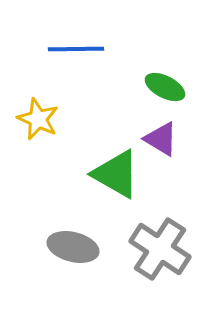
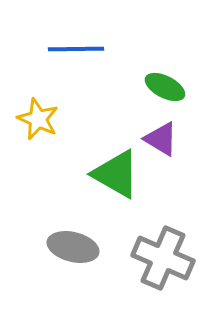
gray cross: moved 3 px right, 9 px down; rotated 10 degrees counterclockwise
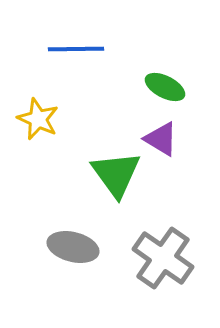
green triangle: rotated 24 degrees clockwise
gray cross: rotated 12 degrees clockwise
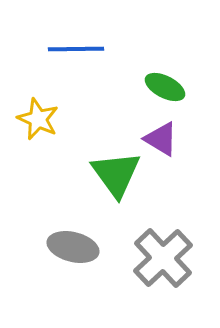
gray cross: rotated 12 degrees clockwise
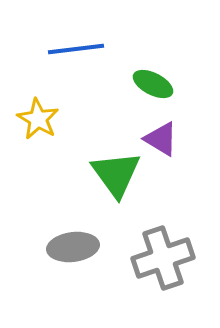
blue line: rotated 6 degrees counterclockwise
green ellipse: moved 12 px left, 3 px up
yellow star: rotated 6 degrees clockwise
gray ellipse: rotated 21 degrees counterclockwise
gray cross: rotated 24 degrees clockwise
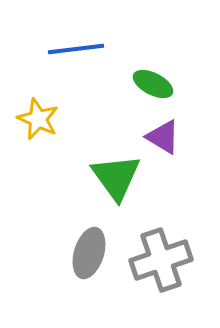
yellow star: rotated 6 degrees counterclockwise
purple triangle: moved 2 px right, 2 px up
green triangle: moved 3 px down
gray ellipse: moved 16 px right, 6 px down; rotated 66 degrees counterclockwise
gray cross: moved 2 px left, 2 px down
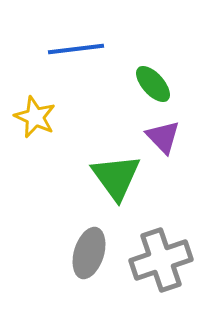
green ellipse: rotated 21 degrees clockwise
yellow star: moved 3 px left, 2 px up
purple triangle: rotated 15 degrees clockwise
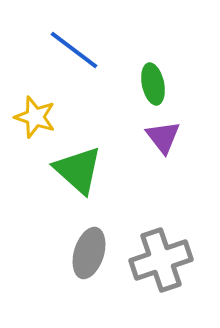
blue line: moved 2 px left, 1 px down; rotated 44 degrees clockwise
green ellipse: rotated 30 degrees clockwise
yellow star: rotated 6 degrees counterclockwise
purple triangle: rotated 6 degrees clockwise
green triangle: moved 38 px left, 7 px up; rotated 12 degrees counterclockwise
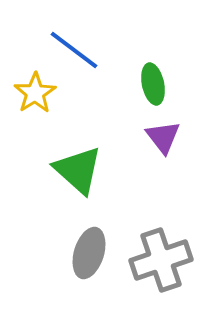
yellow star: moved 24 px up; rotated 21 degrees clockwise
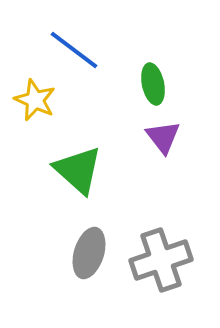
yellow star: moved 7 px down; rotated 15 degrees counterclockwise
